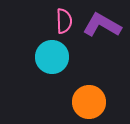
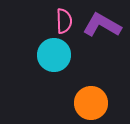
cyan circle: moved 2 px right, 2 px up
orange circle: moved 2 px right, 1 px down
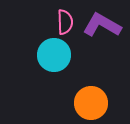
pink semicircle: moved 1 px right, 1 px down
